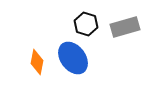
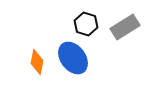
gray rectangle: rotated 16 degrees counterclockwise
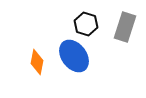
gray rectangle: rotated 40 degrees counterclockwise
blue ellipse: moved 1 px right, 2 px up
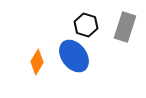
black hexagon: moved 1 px down
orange diamond: rotated 20 degrees clockwise
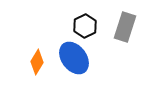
black hexagon: moved 1 px left, 1 px down; rotated 15 degrees clockwise
blue ellipse: moved 2 px down
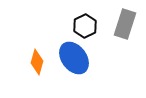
gray rectangle: moved 3 px up
orange diamond: rotated 15 degrees counterclockwise
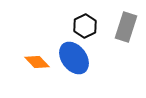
gray rectangle: moved 1 px right, 3 px down
orange diamond: rotated 60 degrees counterclockwise
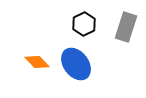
black hexagon: moved 1 px left, 2 px up
blue ellipse: moved 2 px right, 6 px down
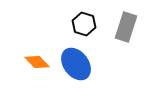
black hexagon: rotated 15 degrees counterclockwise
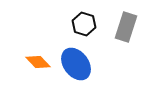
orange diamond: moved 1 px right
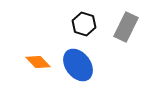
gray rectangle: rotated 8 degrees clockwise
blue ellipse: moved 2 px right, 1 px down
